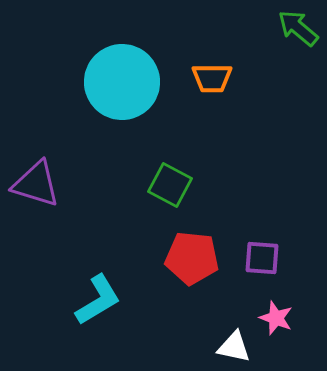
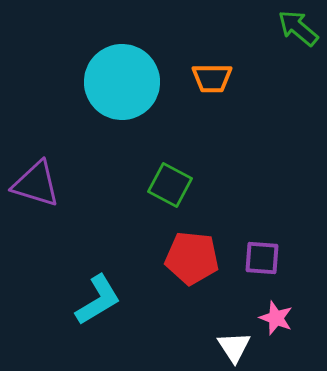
white triangle: rotated 45 degrees clockwise
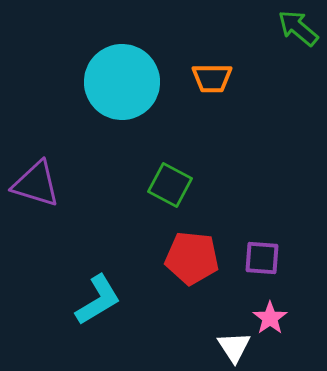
pink star: moved 6 px left; rotated 16 degrees clockwise
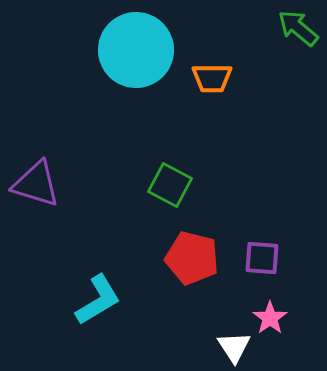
cyan circle: moved 14 px right, 32 px up
red pentagon: rotated 8 degrees clockwise
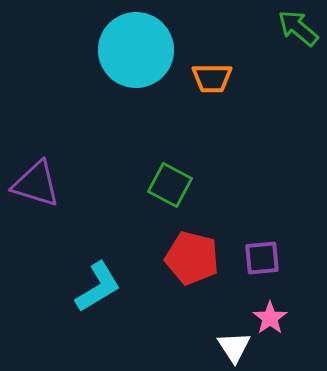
purple square: rotated 9 degrees counterclockwise
cyan L-shape: moved 13 px up
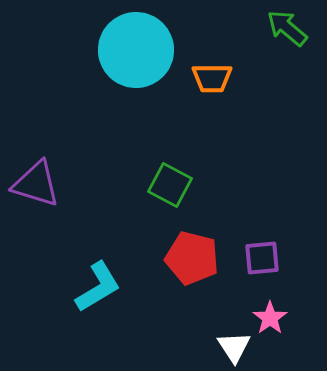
green arrow: moved 11 px left
